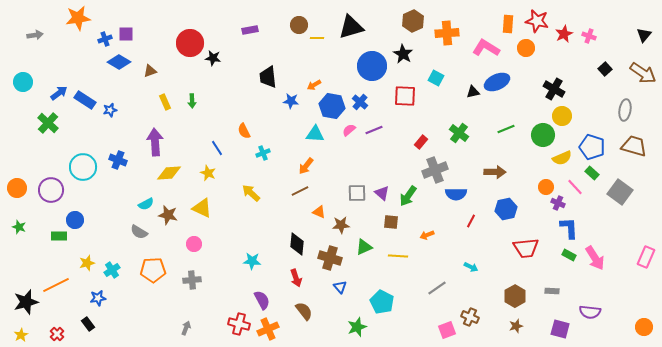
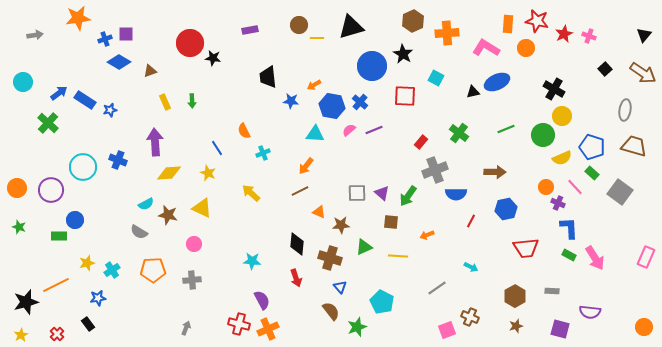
brown semicircle at (304, 311): moved 27 px right
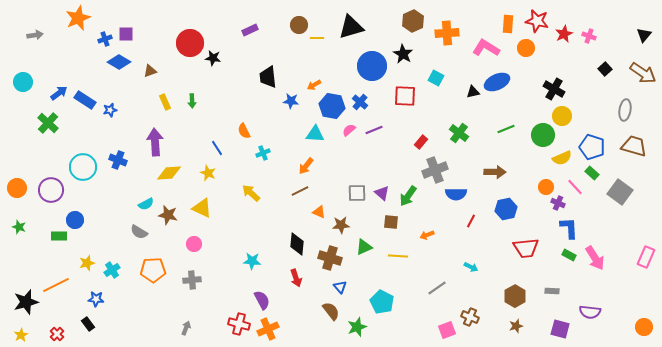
orange star at (78, 18): rotated 15 degrees counterclockwise
purple rectangle at (250, 30): rotated 14 degrees counterclockwise
blue star at (98, 298): moved 2 px left, 1 px down; rotated 14 degrees clockwise
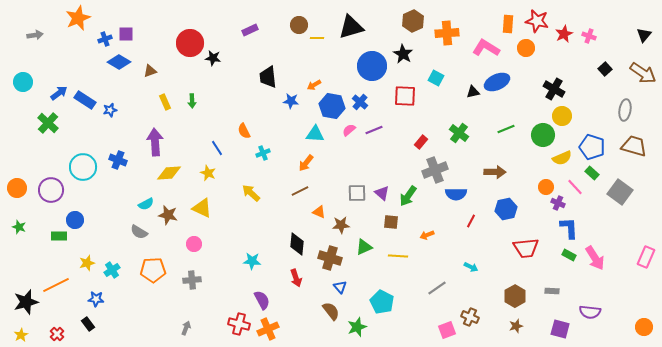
orange arrow at (306, 166): moved 3 px up
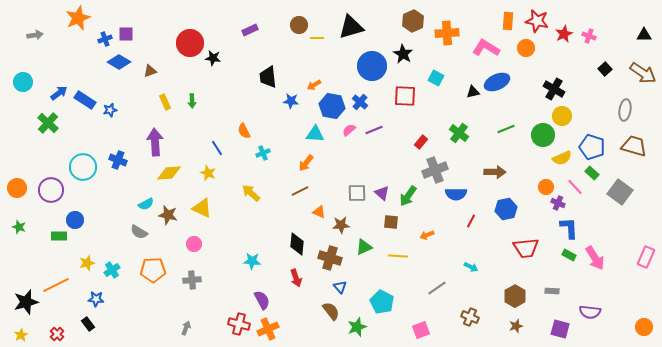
orange rectangle at (508, 24): moved 3 px up
black triangle at (644, 35): rotated 49 degrees clockwise
pink square at (447, 330): moved 26 px left
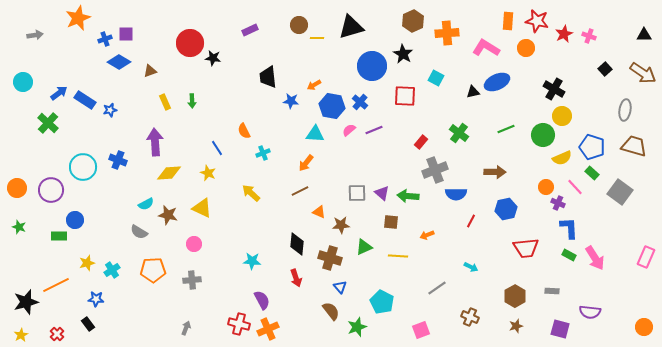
green arrow at (408, 196): rotated 60 degrees clockwise
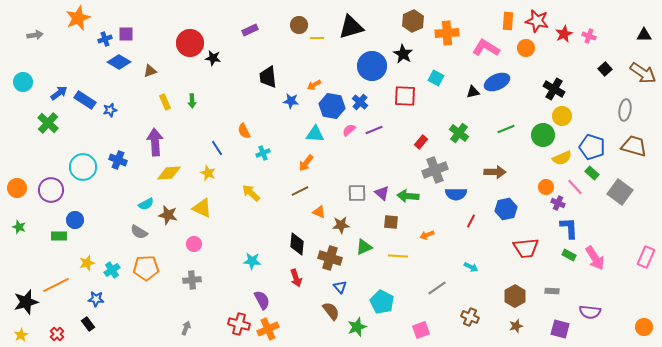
orange pentagon at (153, 270): moved 7 px left, 2 px up
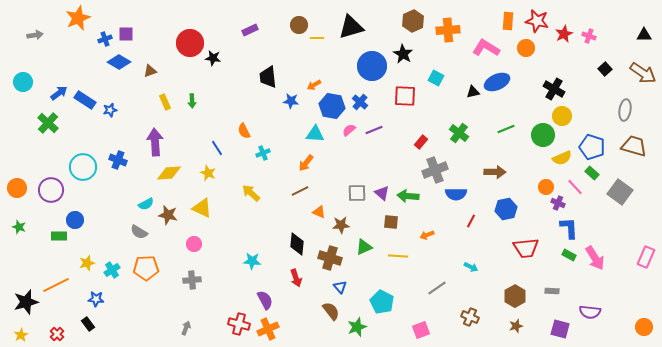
orange cross at (447, 33): moved 1 px right, 3 px up
purple semicircle at (262, 300): moved 3 px right
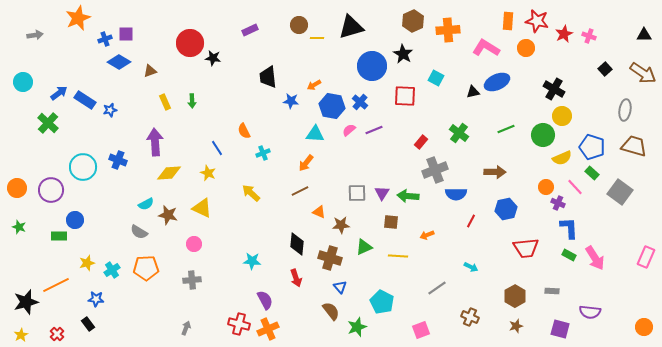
purple triangle at (382, 193): rotated 21 degrees clockwise
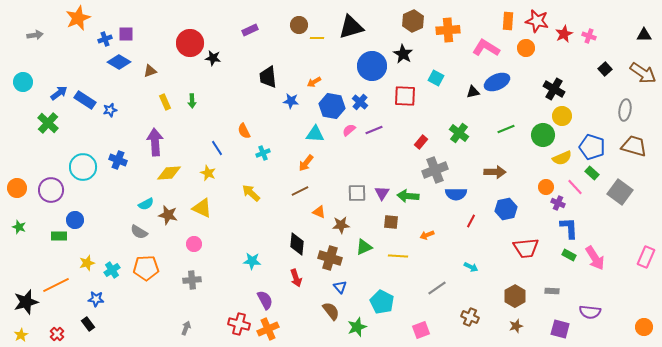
orange arrow at (314, 85): moved 3 px up
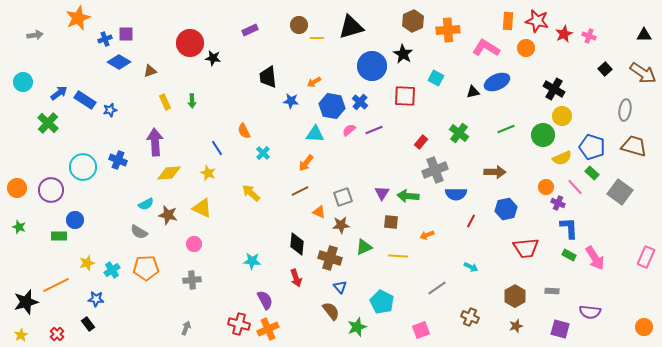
cyan cross at (263, 153): rotated 24 degrees counterclockwise
gray square at (357, 193): moved 14 px left, 4 px down; rotated 18 degrees counterclockwise
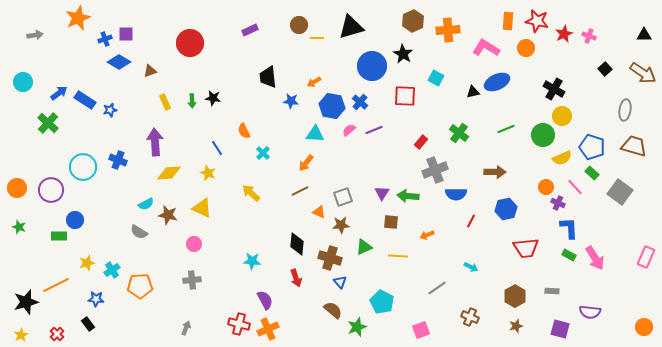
black star at (213, 58): moved 40 px down
orange pentagon at (146, 268): moved 6 px left, 18 px down
blue triangle at (340, 287): moved 5 px up
brown semicircle at (331, 311): moved 2 px right, 1 px up; rotated 12 degrees counterclockwise
